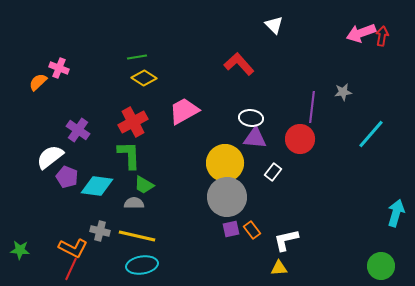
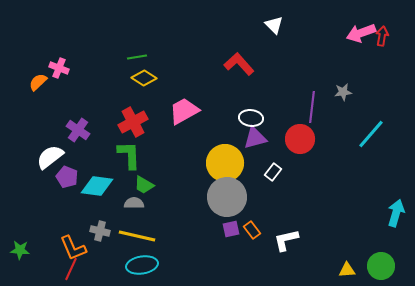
purple triangle: rotated 20 degrees counterclockwise
orange L-shape: rotated 40 degrees clockwise
yellow triangle: moved 68 px right, 2 px down
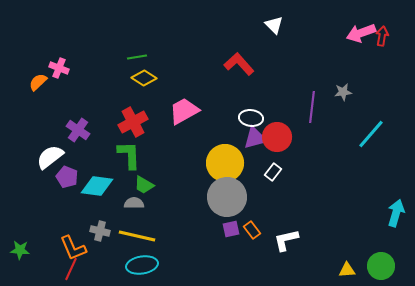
red circle: moved 23 px left, 2 px up
